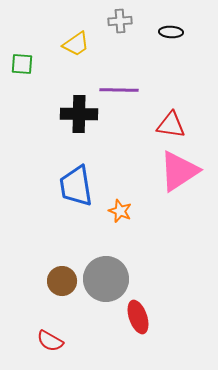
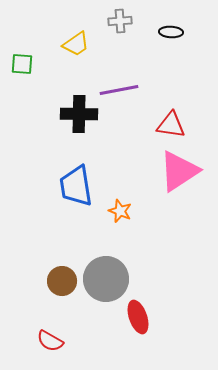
purple line: rotated 12 degrees counterclockwise
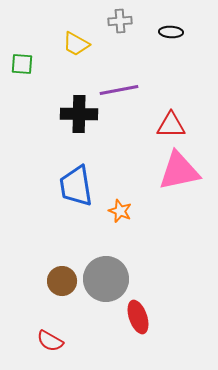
yellow trapezoid: rotated 64 degrees clockwise
red triangle: rotated 8 degrees counterclockwise
pink triangle: rotated 21 degrees clockwise
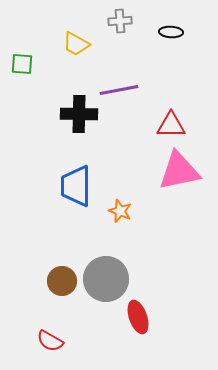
blue trapezoid: rotated 9 degrees clockwise
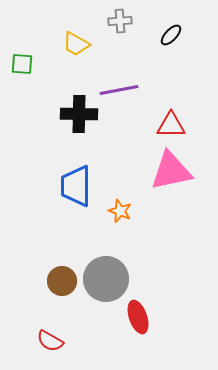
black ellipse: moved 3 px down; rotated 50 degrees counterclockwise
pink triangle: moved 8 px left
